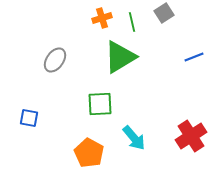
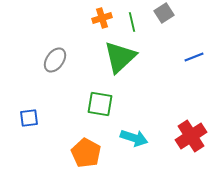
green triangle: rotated 12 degrees counterclockwise
green square: rotated 12 degrees clockwise
blue square: rotated 18 degrees counterclockwise
cyan arrow: rotated 32 degrees counterclockwise
orange pentagon: moved 3 px left
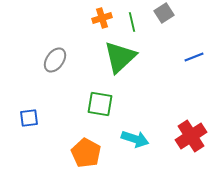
cyan arrow: moved 1 px right, 1 px down
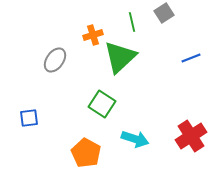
orange cross: moved 9 px left, 17 px down
blue line: moved 3 px left, 1 px down
green square: moved 2 px right; rotated 24 degrees clockwise
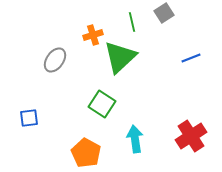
cyan arrow: rotated 116 degrees counterclockwise
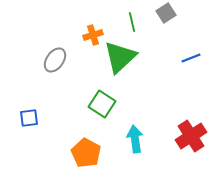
gray square: moved 2 px right
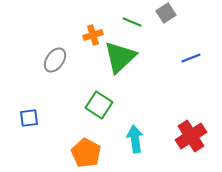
green line: rotated 54 degrees counterclockwise
green square: moved 3 px left, 1 px down
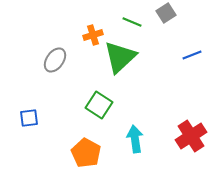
blue line: moved 1 px right, 3 px up
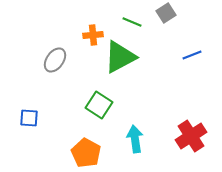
orange cross: rotated 12 degrees clockwise
green triangle: rotated 15 degrees clockwise
blue square: rotated 12 degrees clockwise
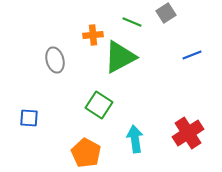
gray ellipse: rotated 50 degrees counterclockwise
red cross: moved 3 px left, 3 px up
